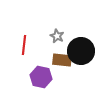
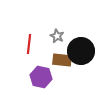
red line: moved 5 px right, 1 px up
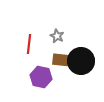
black circle: moved 10 px down
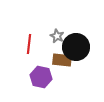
black circle: moved 5 px left, 14 px up
